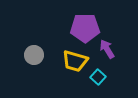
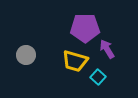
gray circle: moved 8 px left
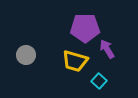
cyan square: moved 1 px right, 4 px down
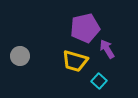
purple pentagon: rotated 12 degrees counterclockwise
gray circle: moved 6 px left, 1 px down
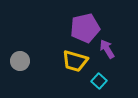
gray circle: moved 5 px down
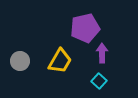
purple arrow: moved 5 px left, 4 px down; rotated 30 degrees clockwise
yellow trapezoid: moved 15 px left; rotated 76 degrees counterclockwise
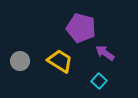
purple pentagon: moved 4 px left; rotated 28 degrees clockwise
purple arrow: moved 3 px right; rotated 54 degrees counterclockwise
yellow trapezoid: rotated 88 degrees counterclockwise
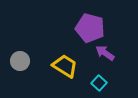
purple pentagon: moved 9 px right
yellow trapezoid: moved 5 px right, 5 px down
cyan square: moved 2 px down
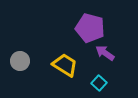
yellow trapezoid: moved 1 px up
